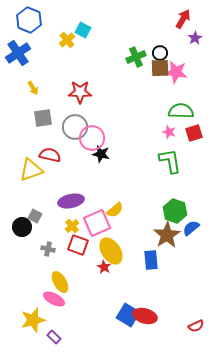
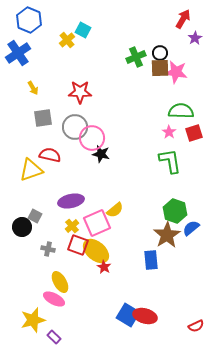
pink star at (169, 132): rotated 16 degrees clockwise
yellow ellipse at (111, 251): moved 15 px left; rotated 16 degrees counterclockwise
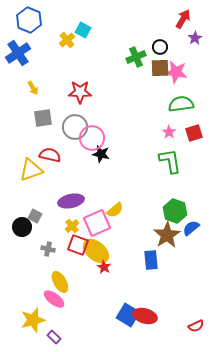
black circle at (160, 53): moved 6 px up
green semicircle at (181, 111): moved 7 px up; rotated 10 degrees counterclockwise
pink ellipse at (54, 299): rotated 10 degrees clockwise
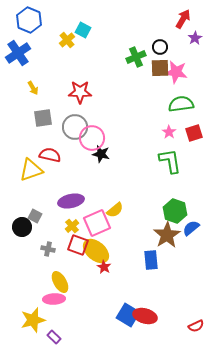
pink ellipse at (54, 299): rotated 40 degrees counterclockwise
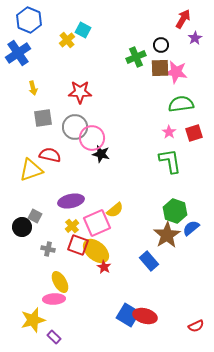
black circle at (160, 47): moved 1 px right, 2 px up
yellow arrow at (33, 88): rotated 16 degrees clockwise
blue rectangle at (151, 260): moved 2 px left, 1 px down; rotated 36 degrees counterclockwise
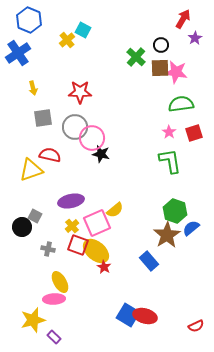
green cross at (136, 57): rotated 24 degrees counterclockwise
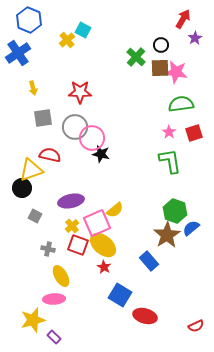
black circle at (22, 227): moved 39 px up
yellow ellipse at (96, 251): moved 7 px right, 6 px up
yellow ellipse at (60, 282): moved 1 px right, 6 px up
blue square at (128, 315): moved 8 px left, 20 px up
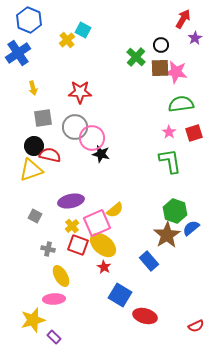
black circle at (22, 188): moved 12 px right, 42 px up
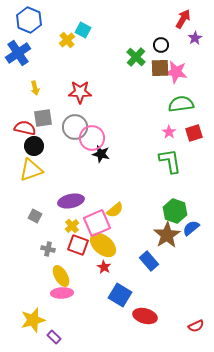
yellow arrow at (33, 88): moved 2 px right
red semicircle at (50, 155): moved 25 px left, 27 px up
pink ellipse at (54, 299): moved 8 px right, 6 px up
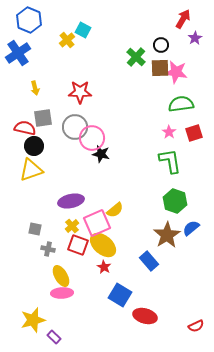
green hexagon at (175, 211): moved 10 px up
gray square at (35, 216): moved 13 px down; rotated 16 degrees counterclockwise
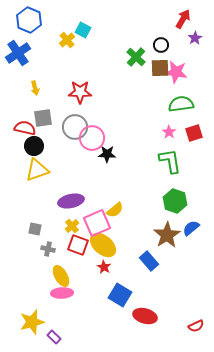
black star at (101, 154): moved 6 px right; rotated 12 degrees counterclockwise
yellow triangle at (31, 170): moved 6 px right
yellow star at (33, 320): moved 1 px left, 2 px down
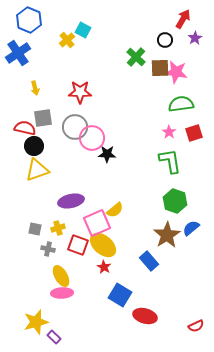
black circle at (161, 45): moved 4 px right, 5 px up
yellow cross at (72, 226): moved 14 px left, 2 px down; rotated 24 degrees clockwise
yellow star at (32, 322): moved 4 px right
